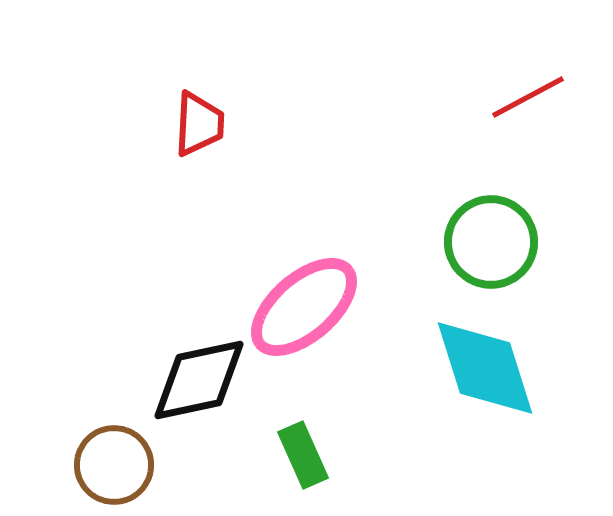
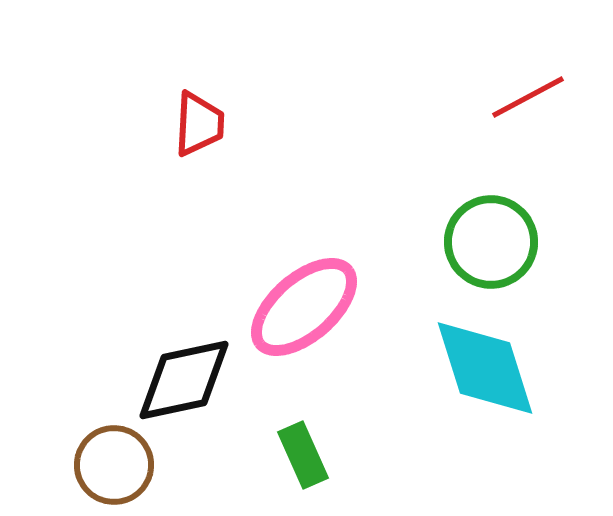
black diamond: moved 15 px left
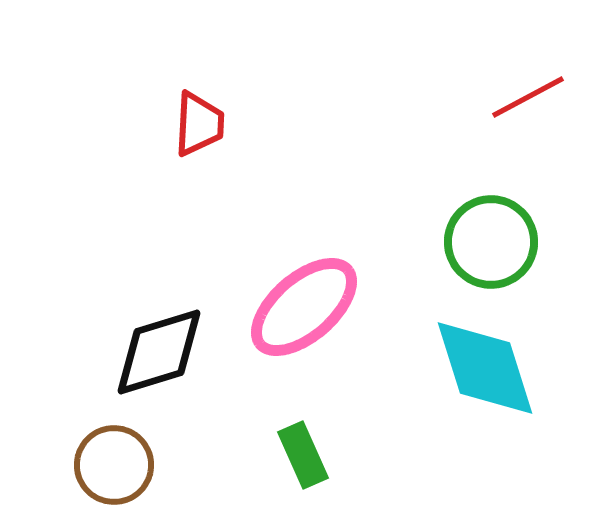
black diamond: moved 25 px left, 28 px up; rotated 5 degrees counterclockwise
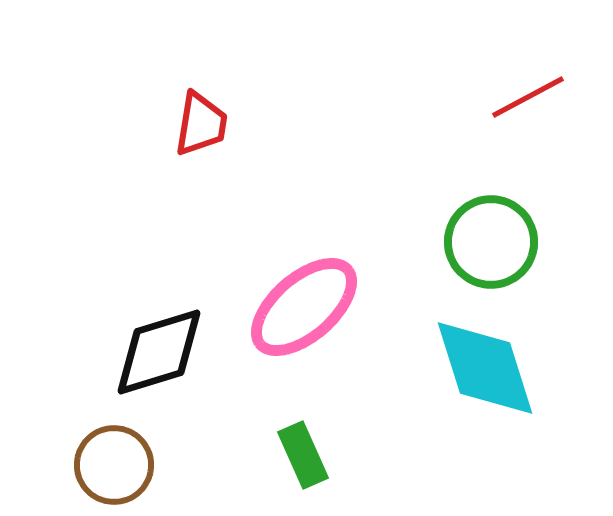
red trapezoid: moved 2 px right; rotated 6 degrees clockwise
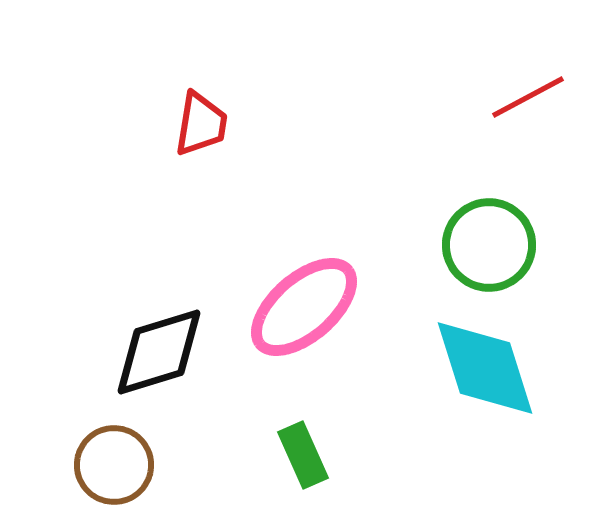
green circle: moved 2 px left, 3 px down
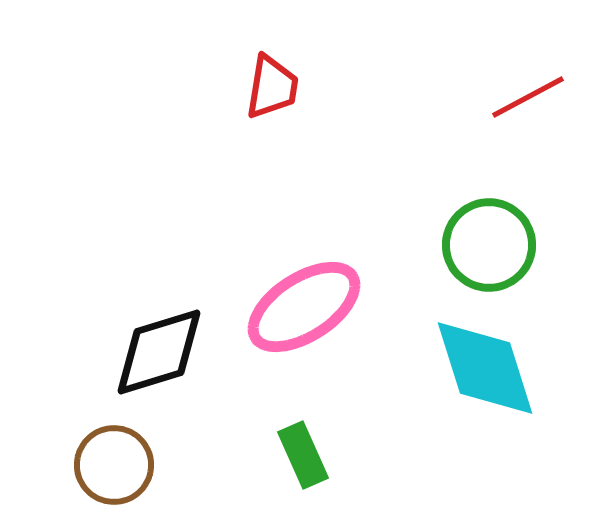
red trapezoid: moved 71 px right, 37 px up
pink ellipse: rotated 8 degrees clockwise
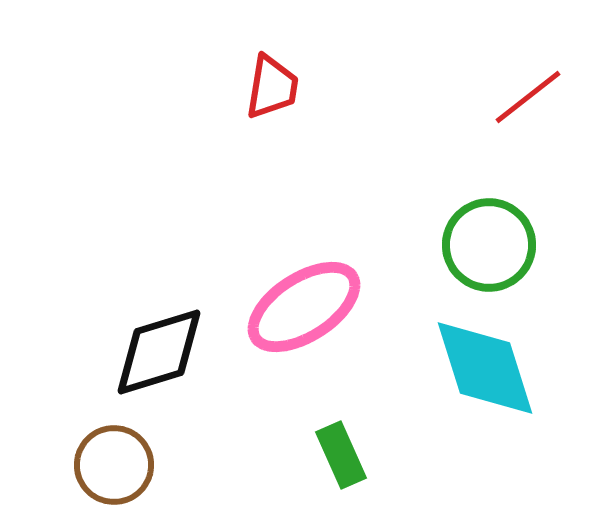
red line: rotated 10 degrees counterclockwise
green rectangle: moved 38 px right
